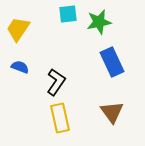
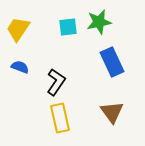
cyan square: moved 13 px down
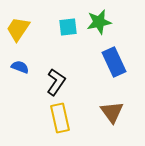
blue rectangle: moved 2 px right
